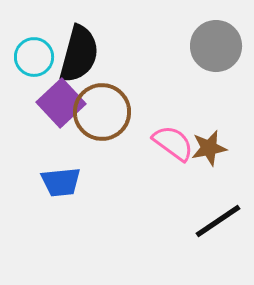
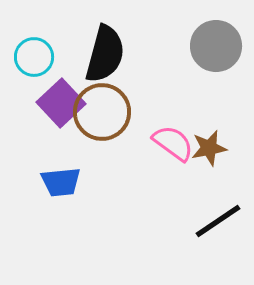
black semicircle: moved 26 px right
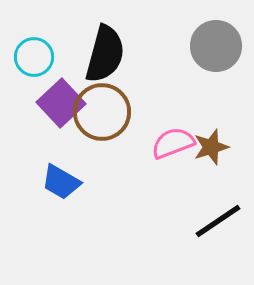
pink semicircle: rotated 57 degrees counterclockwise
brown star: moved 2 px right, 1 px up; rotated 6 degrees counterclockwise
blue trapezoid: rotated 36 degrees clockwise
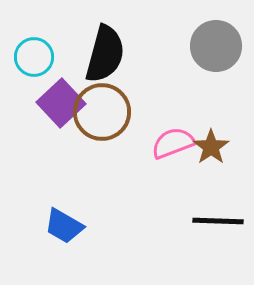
brown star: rotated 18 degrees counterclockwise
blue trapezoid: moved 3 px right, 44 px down
black line: rotated 36 degrees clockwise
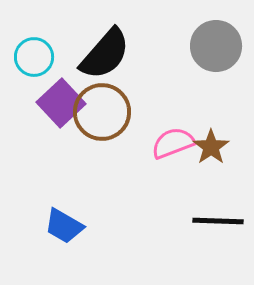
black semicircle: rotated 26 degrees clockwise
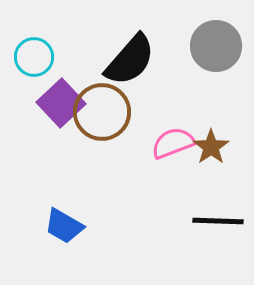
black semicircle: moved 25 px right, 6 px down
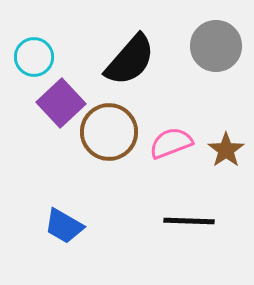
brown circle: moved 7 px right, 20 px down
pink semicircle: moved 2 px left
brown star: moved 15 px right, 3 px down
black line: moved 29 px left
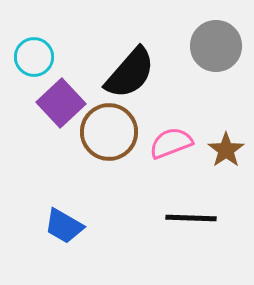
black semicircle: moved 13 px down
black line: moved 2 px right, 3 px up
